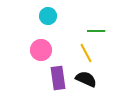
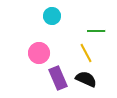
cyan circle: moved 4 px right
pink circle: moved 2 px left, 3 px down
purple rectangle: rotated 15 degrees counterclockwise
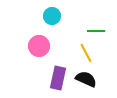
pink circle: moved 7 px up
purple rectangle: rotated 35 degrees clockwise
